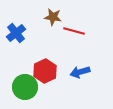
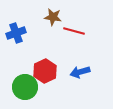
blue cross: rotated 18 degrees clockwise
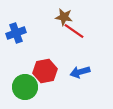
brown star: moved 11 px right
red line: rotated 20 degrees clockwise
red hexagon: rotated 15 degrees clockwise
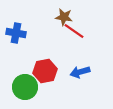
blue cross: rotated 30 degrees clockwise
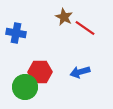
brown star: rotated 18 degrees clockwise
red line: moved 11 px right, 3 px up
red hexagon: moved 5 px left, 1 px down; rotated 10 degrees clockwise
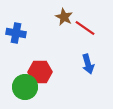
blue arrow: moved 8 px right, 8 px up; rotated 90 degrees counterclockwise
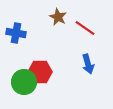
brown star: moved 6 px left
green circle: moved 1 px left, 5 px up
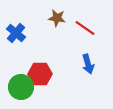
brown star: moved 1 px left, 1 px down; rotated 18 degrees counterclockwise
blue cross: rotated 30 degrees clockwise
red hexagon: moved 2 px down
green circle: moved 3 px left, 5 px down
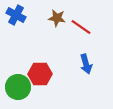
red line: moved 4 px left, 1 px up
blue cross: moved 18 px up; rotated 12 degrees counterclockwise
blue arrow: moved 2 px left
green circle: moved 3 px left
